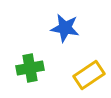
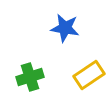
green cross: moved 9 px down; rotated 8 degrees counterclockwise
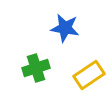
green cross: moved 6 px right, 9 px up
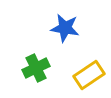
green cross: rotated 8 degrees counterclockwise
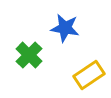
green cross: moved 7 px left, 13 px up; rotated 20 degrees counterclockwise
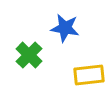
yellow rectangle: rotated 28 degrees clockwise
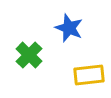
blue star: moved 4 px right; rotated 12 degrees clockwise
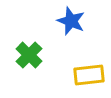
blue star: moved 2 px right, 7 px up
